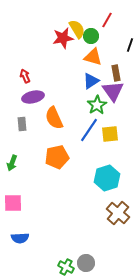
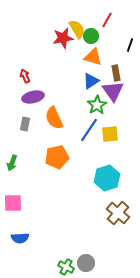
gray rectangle: moved 3 px right; rotated 16 degrees clockwise
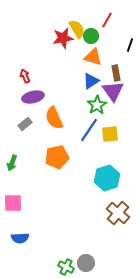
gray rectangle: rotated 40 degrees clockwise
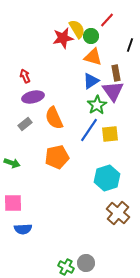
red line: rotated 14 degrees clockwise
green arrow: rotated 91 degrees counterclockwise
blue semicircle: moved 3 px right, 9 px up
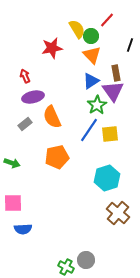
red star: moved 11 px left, 10 px down
orange triangle: moved 1 px left, 2 px up; rotated 30 degrees clockwise
orange semicircle: moved 2 px left, 1 px up
gray circle: moved 3 px up
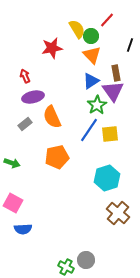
pink square: rotated 30 degrees clockwise
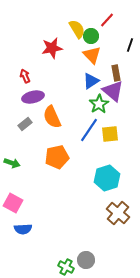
purple triangle: rotated 15 degrees counterclockwise
green star: moved 2 px right, 1 px up
